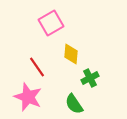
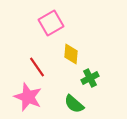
green semicircle: rotated 15 degrees counterclockwise
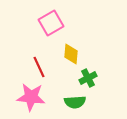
red line: moved 2 px right; rotated 10 degrees clockwise
green cross: moved 2 px left
pink star: moved 3 px right; rotated 16 degrees counterclockwise
green semicircle: moved 1 px right, 2 px up; rotated 45 degrees counterclockwise
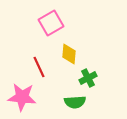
yellow diamond: moved 2 px left
pink star: moved 9 px left
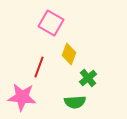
pink square: rotated 30 degrees counterclockwise
yellow diamond: rotated 15 degrees clockwise
red line: rotated 45 degrees clockwise
green cross: rotated 12 degrees counterclockwise
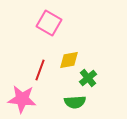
pink square: moved 2 px left
yellow diamond: moved 6 px down; rotated 60 degrees clockwise
red line: moved 1 px right, 3 px down
pink star: moved 2 px down
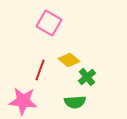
yellow diamond: rotated 50 degrees clockwise
green cross: moved 1 px left, 1 px up
pink star: moved 1 px right, 2 px down
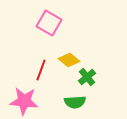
red line: moved 1 px right
pink star: moved 1 px right
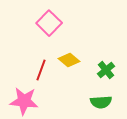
pink square: rotated 15 degrees clockwise
green cross: moved 19 px right, 7 px up
green semicircle: moved 26 px right
